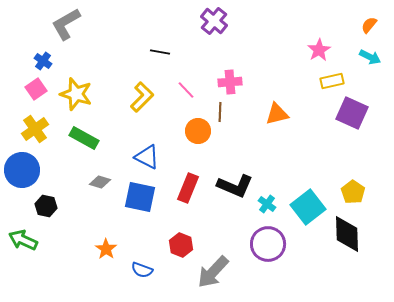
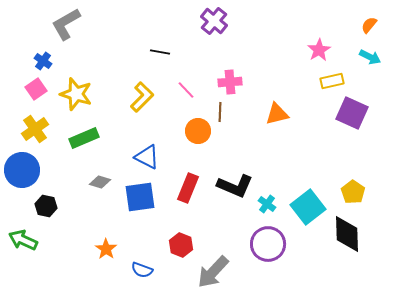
green rectangle: rotated 52 degrees counterclockwise
blue square: rotated 20 degrees counterclockwise
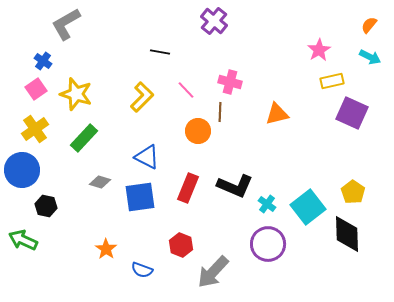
pink cross: rotated 20 degrees clockwise
green rectangle: rotated 24 degrees counterclockwise
